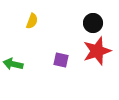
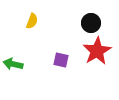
black circle: moved 2 px left
red star: rotated 12 degrees counterclockwise
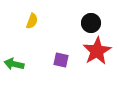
green arrow: moved 1 px right
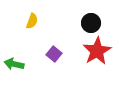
purple square: moved 7 px left, 6 px up; rotated 28 degrees clockwise
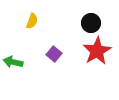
green arrow: moved 1 px left, 2 px up
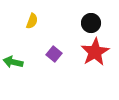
red star: moved 2 px left, 1 px down
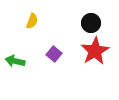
red star: moved 1 px up
green arrow: moved 2 px right, 1 px up
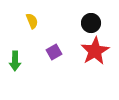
yellow semicircle: rotated 42 degrees counterclockwise
purple square: moved 2 px up; rotated 21 degrees clockwise
green arrow: rotated 102 degrees counterclockwise
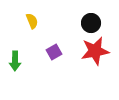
red star: rotated 20 degrees clockwise
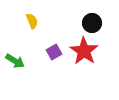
black circle: moved 1 px right
red star: moved 11 px left; rotated 28 degrees counterclockwise
green arrow: rotated 60 degrees counterclockwise
